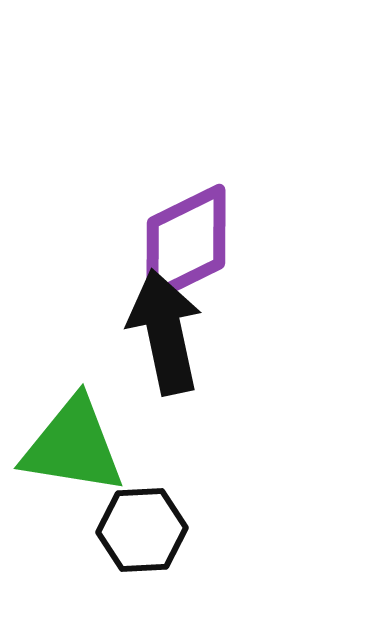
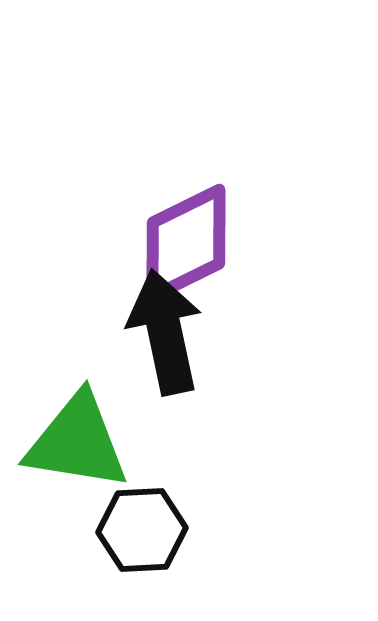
green triangle: moved 4 px right, 4 px up
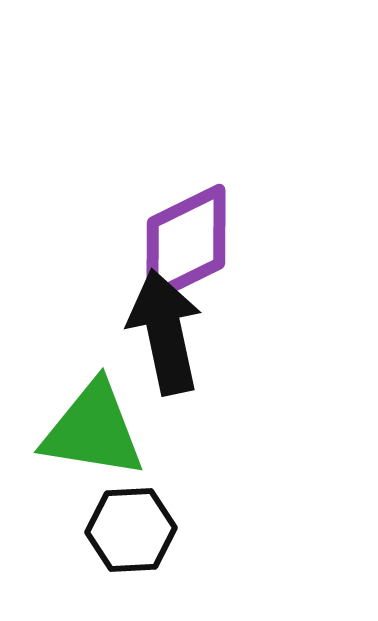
green triangle: moved 16 px right, 12 px up
black hexagon: moved 11 px left
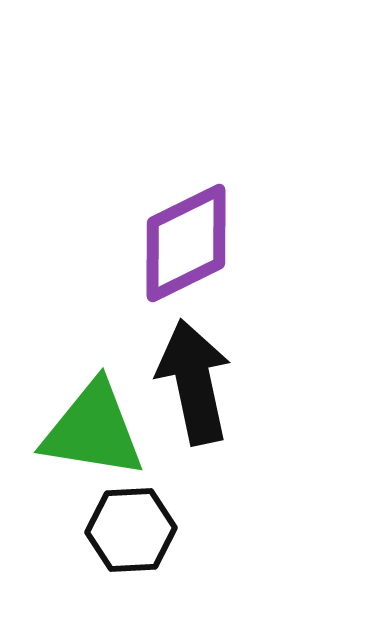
black arrow: moved 29 px right, 50 px down
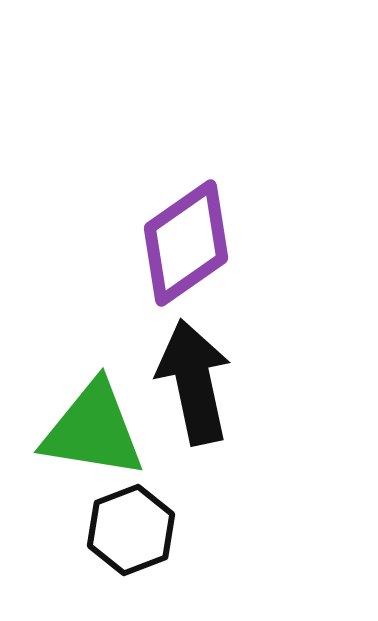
purple diamond: rotated 9 degrees counterclockwise
black hexagon: rotated 18 degrees counterclockwise
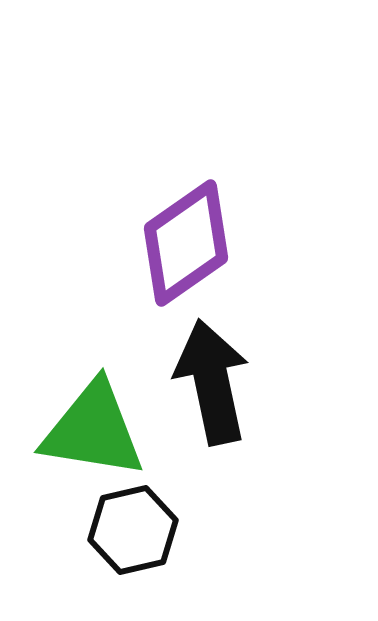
black arrow: moved 18 px right
black hexagon: moved 2 px right; rotated 8 degrees clockwise
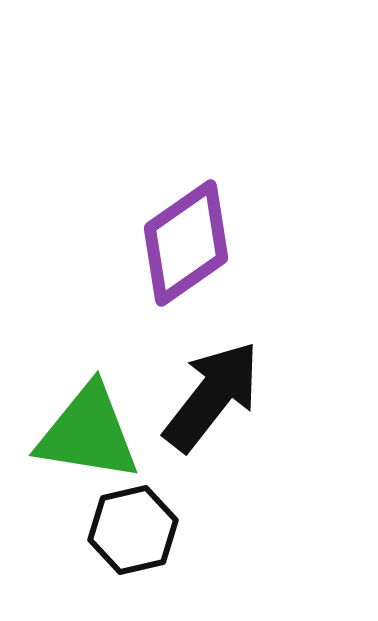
black arrow: moved 14 px down; rotated 50 degrees clockwise
green triangle: moved 5 px left, 3 px down
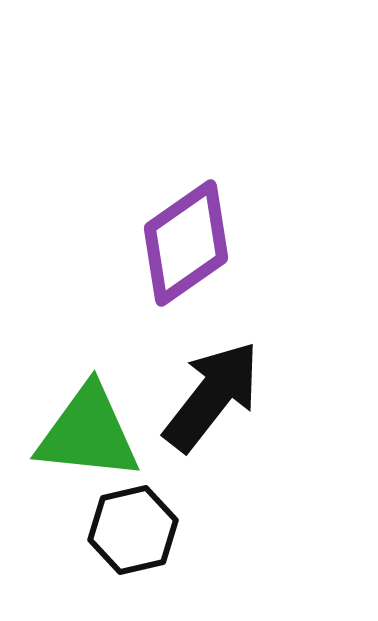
green triangle: rotated 3 degrees counterclockwise
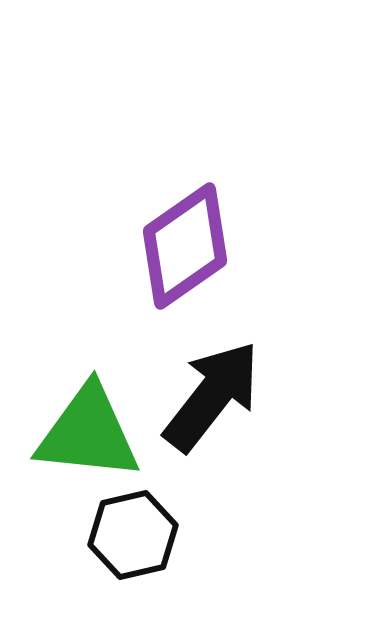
purple diamond: moved 1 px left, 3 px down
black hexagon: moved 5 px down
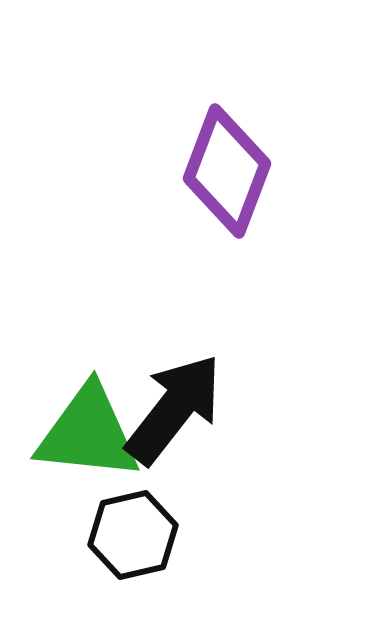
purple diamond: moved 42 px right, 75 px up; rotated 34 degrees counterclockwise
black arrow: moved 38 px left, 13 px down
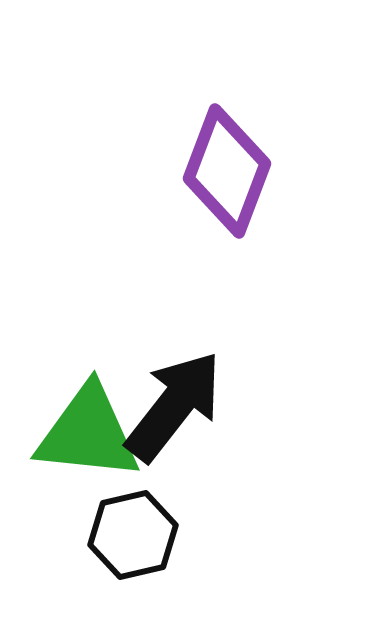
black arrow: moved 3 px up
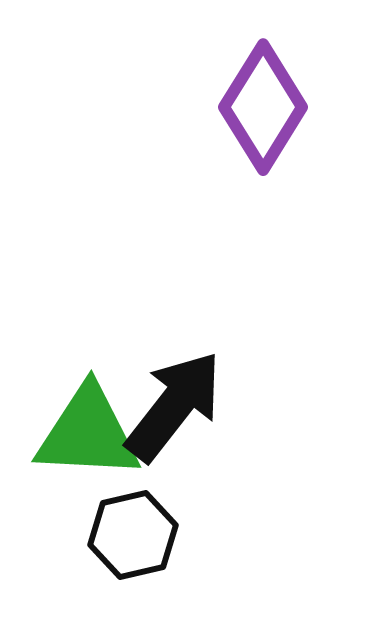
purple diamond: moved 36 px right, 64 px up; rotated 11 degrees clockwise
green triangle: rotated 3 degrees counterclockwise
